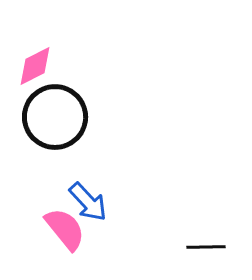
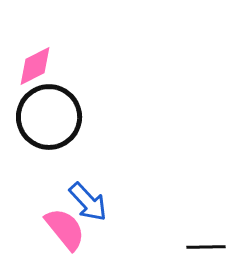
black circle: moved 6 px left
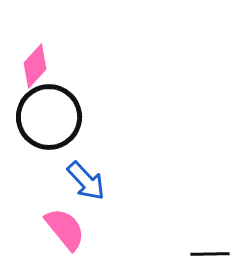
pink diamond: rotated 21 degrees counterclockwise
blue arrow: moved 2 px left, 21 px up
black line: moved 4 px right, 7 px down
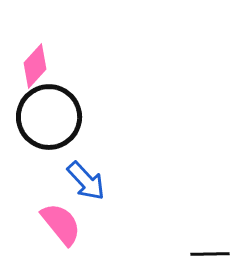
pink semicircle: moved 4 px left, 5 px up
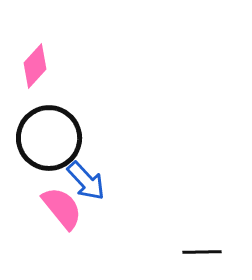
black circle: moved 21 px down
pink semicircle: moved 1 px right, 16 px up
black line: moved 8 px left, 2 px up
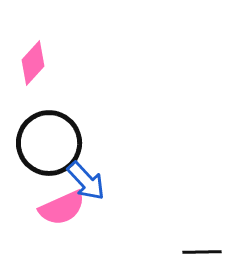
pink diamond: moved 2 px left, 3 px up
black circle: moved 5 px down
pink semicircle: rotated 105 degrees clockwise
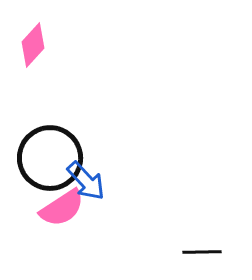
pink diamond: moved 18 px up
black circle: moved 1 px right, 15 px down
pink semicircle: rotated 9 degrees counterclockwise
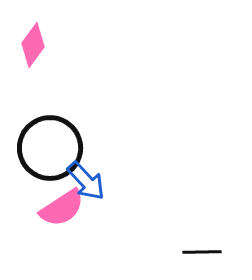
pink diamond: rotated 6 degrees counterclockwise
black circle: moved 10 px up
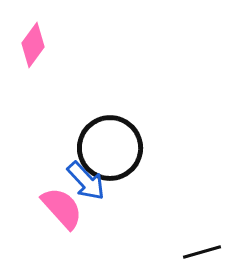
black circle: moved 60 px right
pink semicircle: rotated 99 degrees counterclockwise
black line: rotated 15 degrees counterclockwise
